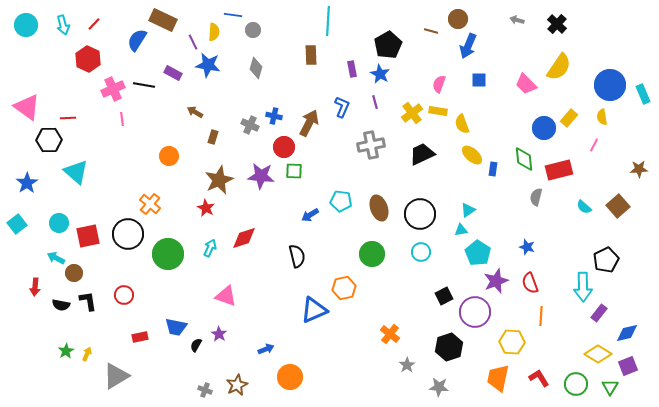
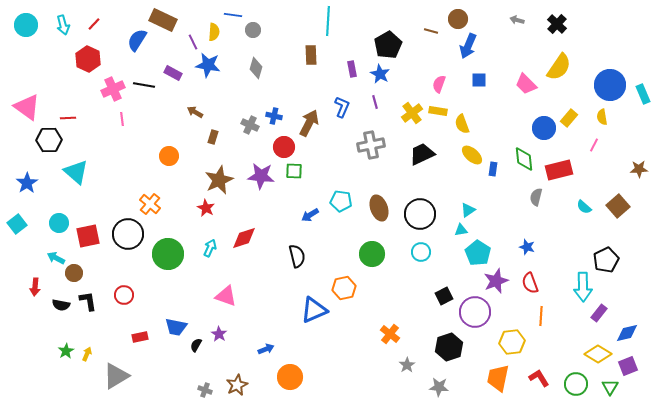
yellow hexagon at (512, 342): rotated 10 degrees counterclockwise
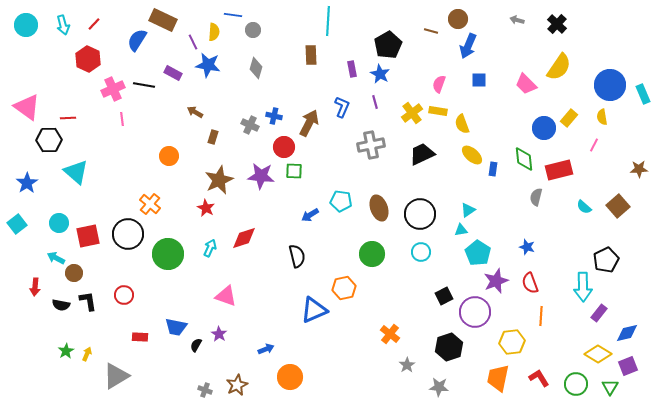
red rectangle at (140, 337): rotated 14 degrees clockwise
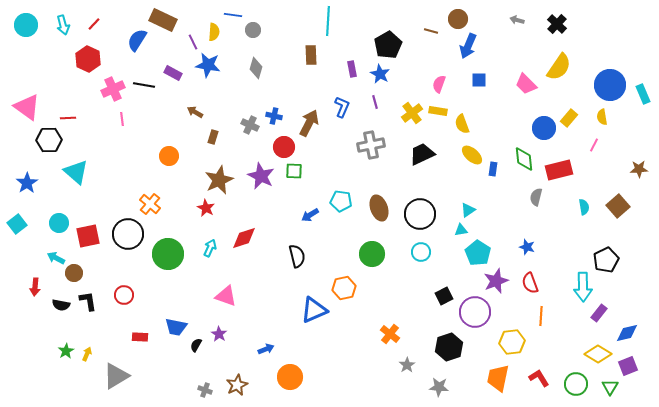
purple star at (261, 176): rotated 20 degrees clockwise
cyan semicircle at (584, 207): rotated 140 degrees counterclockwise
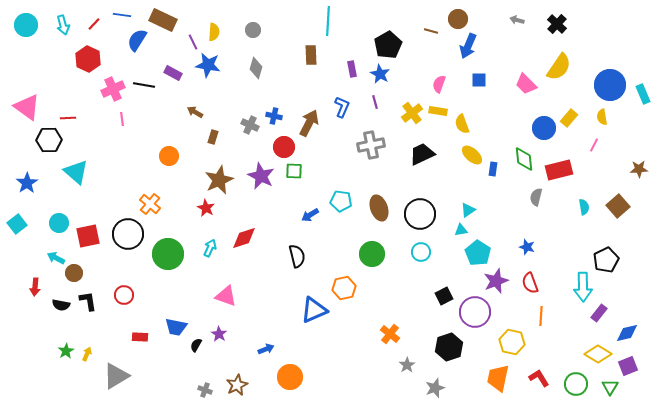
blue line at (233, 15): moved 111 px left
yellow hexagon at (512, 342): rotated 20 degrees clockwise
gray star at (439, 387): moved 4 px left, 1 px down; rotated 24 degrees counterclockwise
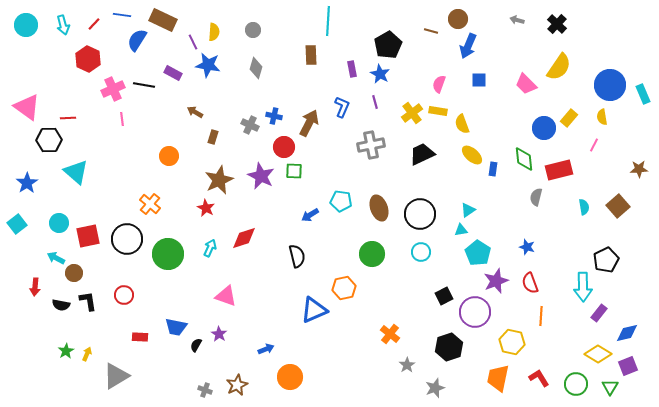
black circle at (128, 234): moved 1 px left, 5 px down
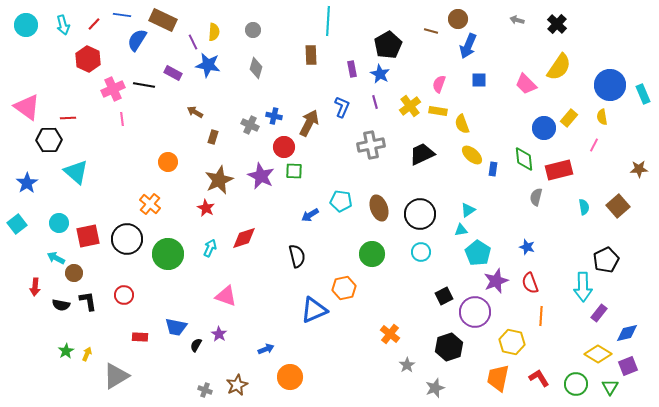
yellow cross at (412, 113): moved 2 px left, 7 px up
orange circle at (169, 156): moved 1 px left, 6 px down
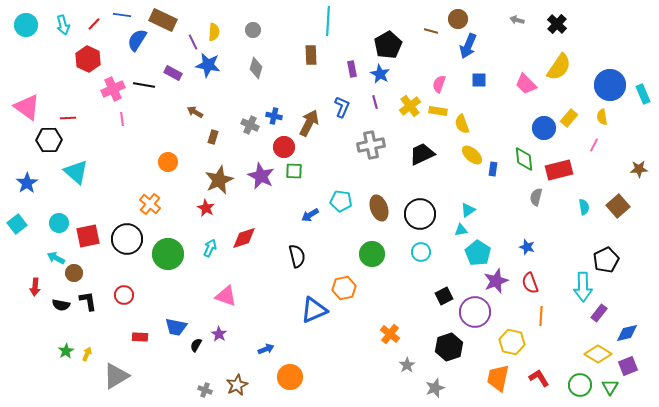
green circle at (576, 384): moved 4 px right, 1 px down
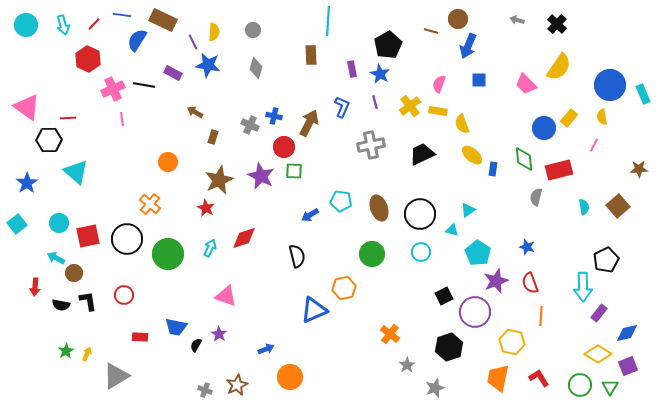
cyan triangle at (461, 230): moved 9 px left; rotated 24 degrees clockwise
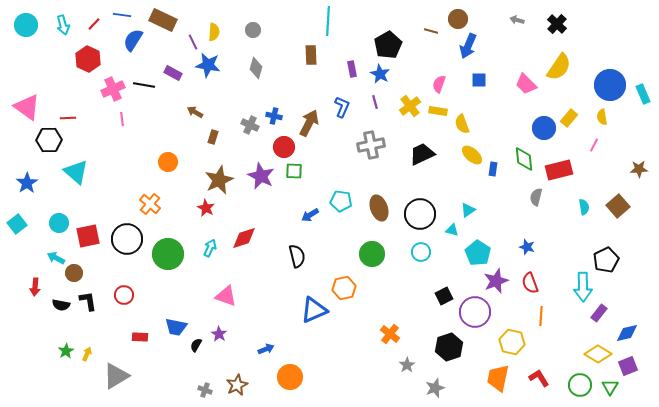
blue semicircle at (137, 40): moved 4 px left
